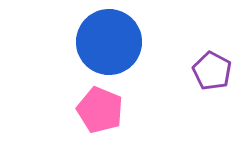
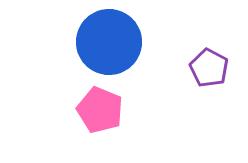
purple pentagon: moved 3 px left, 3 px up
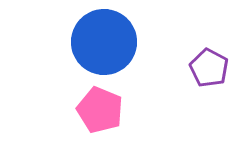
blue circle: moved 5 px left
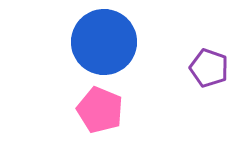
purple pentagon: rotated 9 degrees counterclockwise
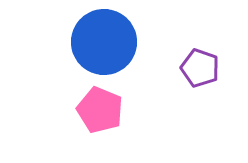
purple pentagon: moved 9 px left
